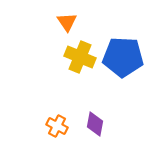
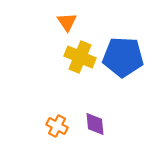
purple diamond: rotated 15 degrees counterclockwise
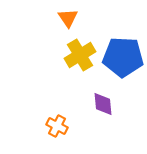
orange triangle: moved 1 px right, 4 px up
yellow cross: moved 2 px up; rotated 36 degrees clockwise
purple diamond: moved 8 px right, 20 px up
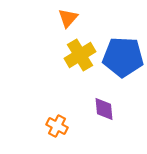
orange triangle: rotated 15 degrees clockwise
purple diamond: moved 1 px right, 5 px down
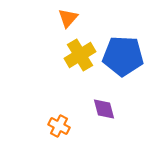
blue pentagon: moved 1 px up
purple diamond: rotated 10 degrees counterclockwise
orange cross: moved 2 px right
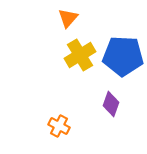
purple diamond: moved 7 px right, 5 px up; rotated 35 degrees clockwise
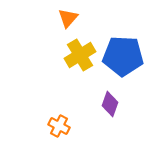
purple diamond: moved 1 px left
